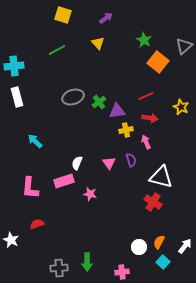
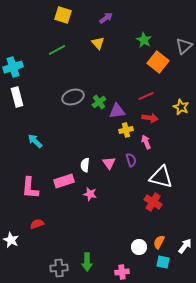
cyan cross: moved 1 px left, 1 px down; rotated 12 degrees counterclockwise
white semicircle: moved 8 px right, 2 px down; rotated 16 degrees counterclockwise
cyan square: rotated 32 degrees counterclockwise
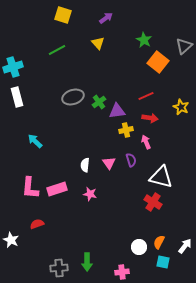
pink rectangle: moved 7 px left, 8 px down
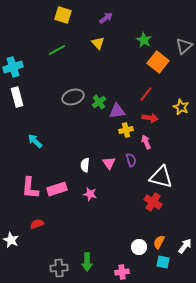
red line: moved 2 px up; rotated 28 degrees counterclockwise
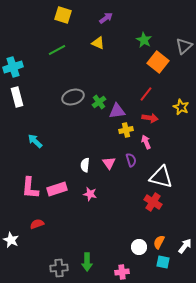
yellow triangle: rotated 24 degrees counterclockwise
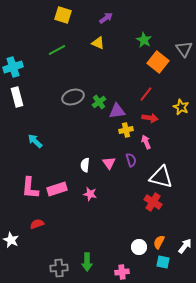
gray triangle: moved 3 px down; rotated 24 degrees counterclockwise
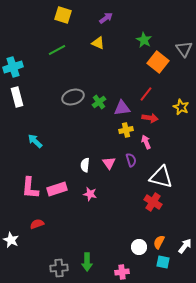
purple triangle: moved 5 px right, 3 px up
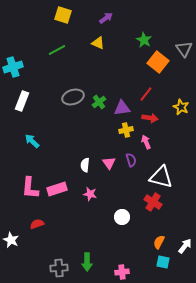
white rectangle: moved 5 px right, 4 px down; rotated 36 degrees clockwise
cyan arrow: moved 3 px left
white circle: moved 17 px left, 30 px up
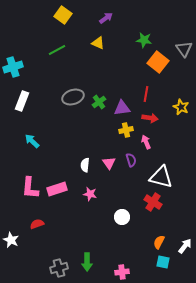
yellow square: rotated 18 degrees clockwise
green star: rotated 21 degrees counterclockwise
red line: rotated 28 degrees counterclockwise
gray cross: rotated 12 degrees counterclockwise
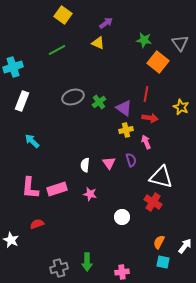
purple arrow: moved 5 px down
gray triangle: moved 4 px left, 6 px up
purple triangle: moved 2 px right; rotated 42 degrees clockwise
